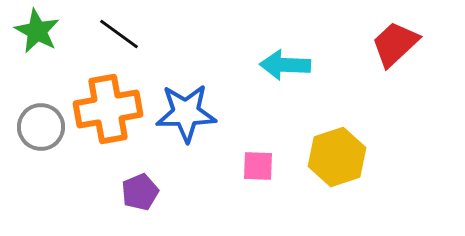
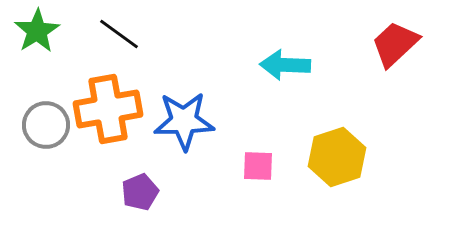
green star: rotated 12 degrees clockwise
blue star: moved 2 px left, 8 px down
gray circle: moved 5 px right, 2 px up
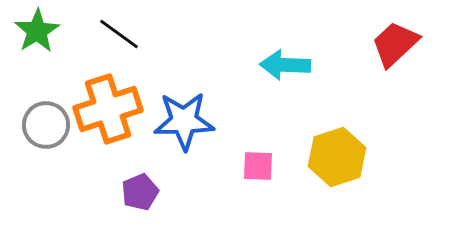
orange cross: rotated 8 degrees counterclockwise
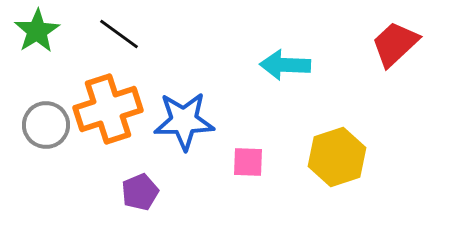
pink square: moved 10 px left, 4 px up
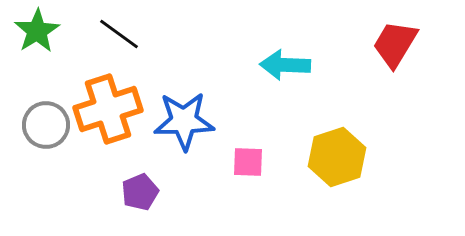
red trapezoid: rotated 16 degrees counterclockwise
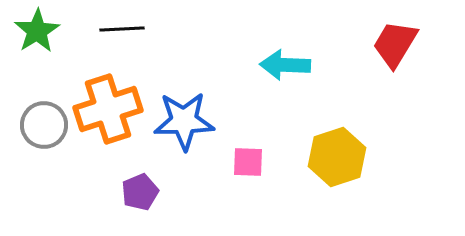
black line: moved 3 px right, 5 px up; rotated 39 degrees counterclockwise
gray circle: moved 2 px left
